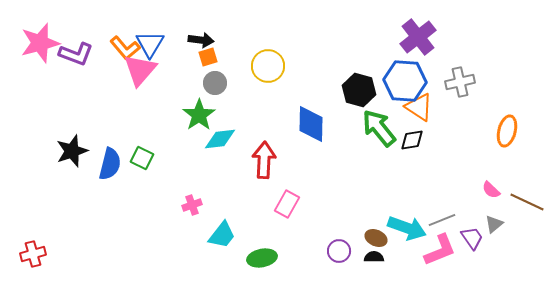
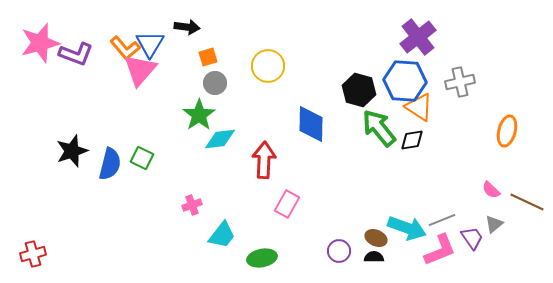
black arrow: moved 14 px left, 13 px up
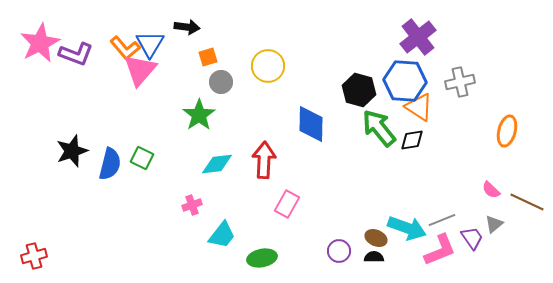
pink star: rotated 12 degrees counterclockwise
gray circle: moved 6 px right, 1 px up
cyan diamond: moved 3 px left, 25 px down
red cross: moved 1 px right, 2 px down
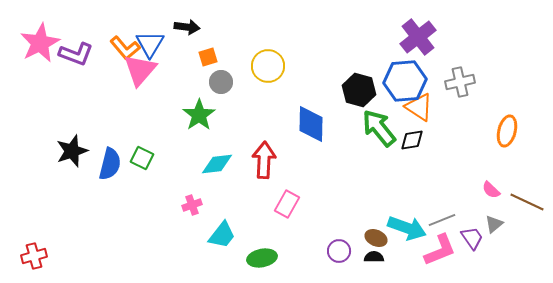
blue hexagon: rotated 9 degrees counterclockwise
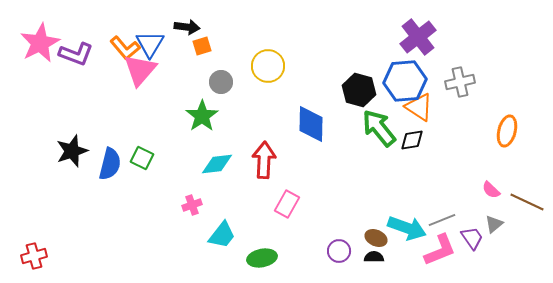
orange square: moved 6 px left, 11 px up
green star: moved 3 px right, 1 px down
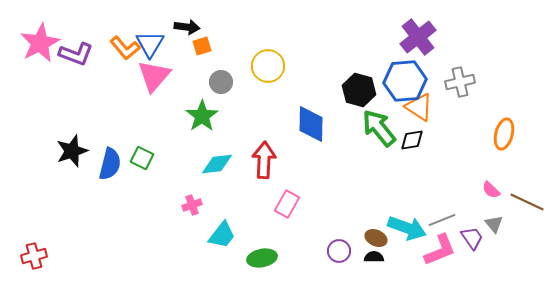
pink triangle: moved 14 px right, 6 px down
orange ellipse: moved 3 px left, 3 px down
gray triangle: rotated 30 degrees counterclockwise
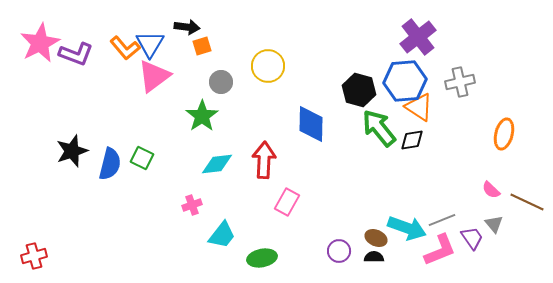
pink triangle: rotated 12 degrees clockwise
pink rectangle: moved 2 px up
